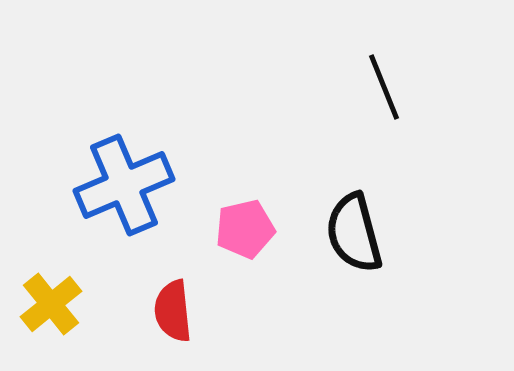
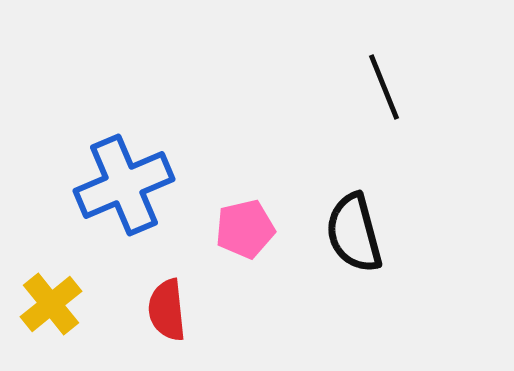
red semicircle: moved 6 px left, 1 px up
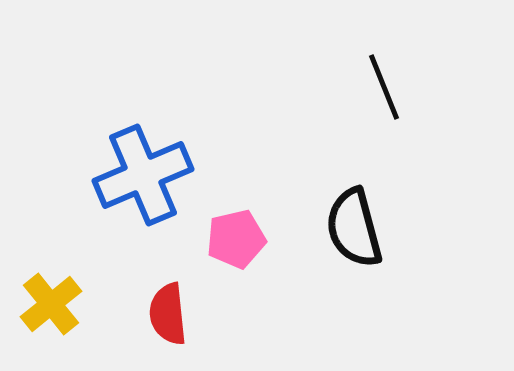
blue cross: moved 19 px right, 10 px up
pink pentagon: moved 9 px left, 10 px down
black semicircle: moved 5 px up
red semicircle: moved 1 px right, 4 px down
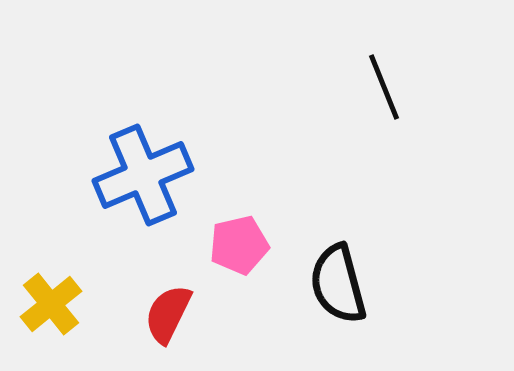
black semicircle: moved 16 px left, 56 px down
pink pentagon: moved 3 px right, 6 px down
red semicircle: rotated 32 degrees clockwise
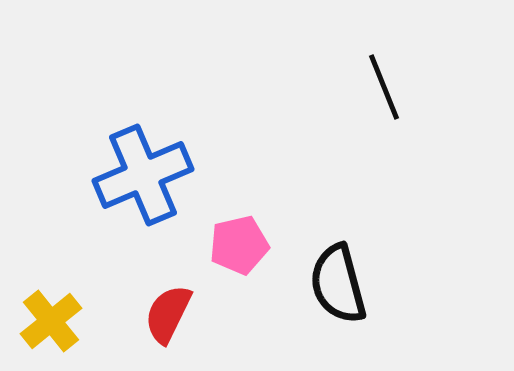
yellow cross: moved 17 px down
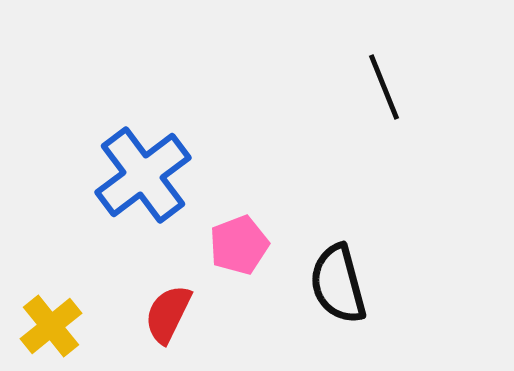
blue cross: rotated 14 degrees counterclockwise
pink pentagon: rotated 8 degrees counterclockwise
yellow cross: moved 5 px down
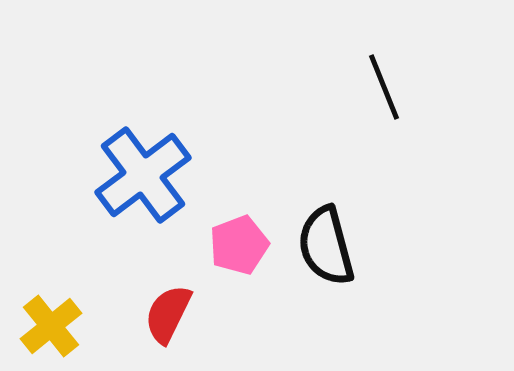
black semicircle: moved 12 px left, 38 px up
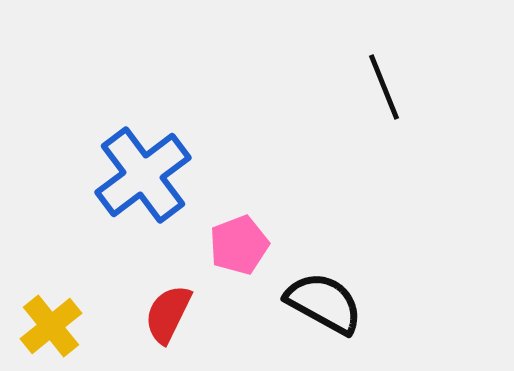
black semicircle: moved 2 px left, 57 px down; rotated 134 degrees clockwise
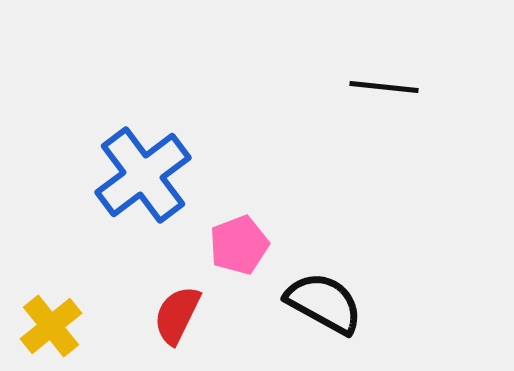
black line: rotated 62 degrees counterclockwise
red semicircle: moved 9 px right, 1 px down
